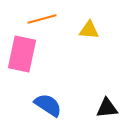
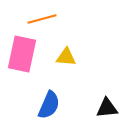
yellow triangle: moved 23 px left, 27 px down
blue semicircle: moved 1 px right; rotated 80 degrees clockwise
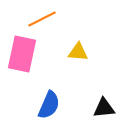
orange line: rotated 12 degrees counterclockwise
yellow triangle: moved 12 px right, 5 px up
black triangle: moved 3 px left
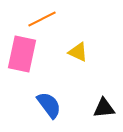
yellow triangle: rotated 20 degrees clockwise
blue semicircle: rotated 60 degrees counterclockwise
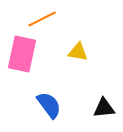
yellow triangle: rotated 15 degrees counterclockwise
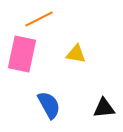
orange line: moved 3 px left
yellow triangle: moved 2 px left, 2 px down
blue semicircle: rotated 8 degrees clockwise
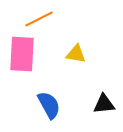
pink rectangle: rotated 9 degrees counterclockwise
black triangle: moved 4 px up
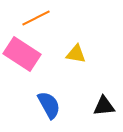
orange line: moved 3 px left, 1 px up
pink rectangle: rotated 60 degrees counterclockwise
black triangle: moved 2 px down
